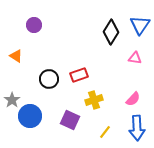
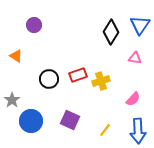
red rectangle: moved 1 px left
yellow cross: moved 7 px right, 19 px up
blue circle: moved 1 px right, 5 px down
blue arrow: moved 1 px right, 3 px down
yellow line: moved 2 px up
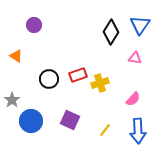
yellow cross: moved 1 px left, 2 px down
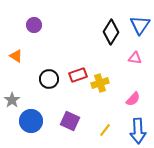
purple square: moved 1 px down
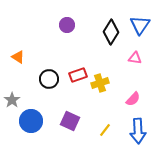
purple circle: moved 33 px right
orange triangle: moved 2 px right, 1 px down
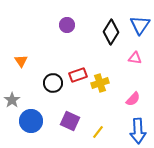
orange triangle: moved 3 px right, 4 px down; rotated 24 degrees clockwise
black circle: moved 4 px right, 4 px down
yellow line: moved 7 px left, 2 px down
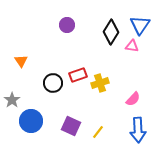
pink triangle: moved 3 px left, 12 px up
purple square: moved 1 px right, 5 px down
blue arrow: moved 1 px up
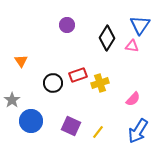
black diamond: moved 4 px left, 6 px down
blue arrow: moved 1 px down; rotated 35 degrees clockwise
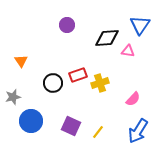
black diamond: rotated 55 degrees clockwise
pink triangle: moved 4 px left, 5 px down
gray star: moved 1 px right, 3 px up; rotated 21 degrees clockwise
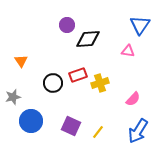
black diamond: moved 19 px left, 1 px down
